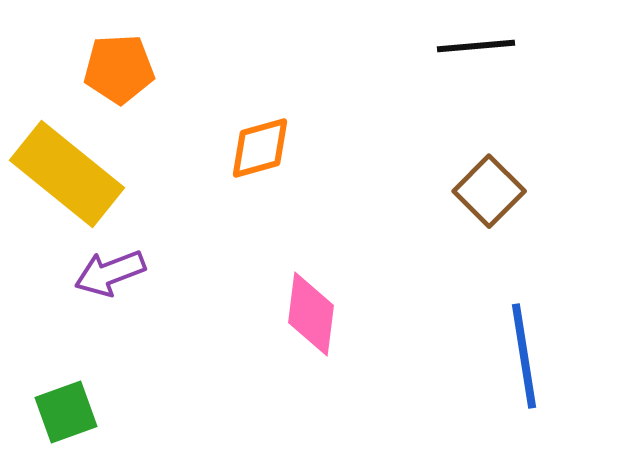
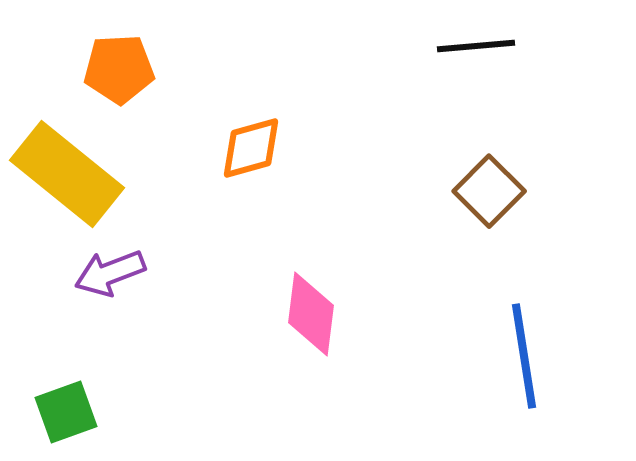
orange diamond: moved 9 px left
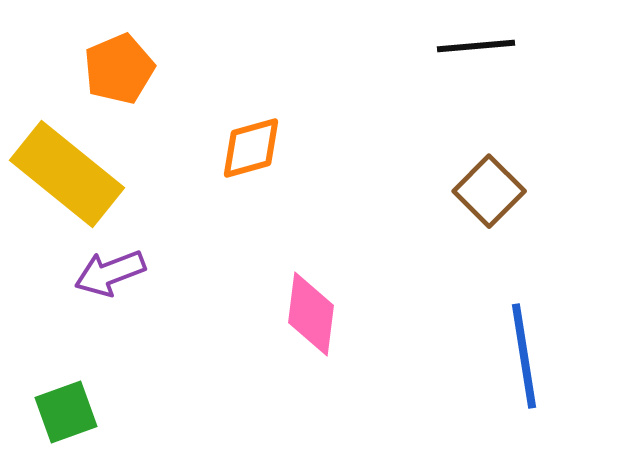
orange pentagon: rotated 20 degrees counterclockwise
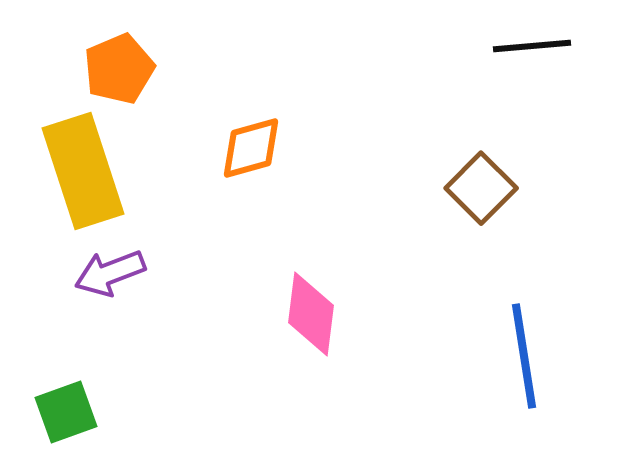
black line: moved 56 px right
yellow rectangle: moved 16 px right, 3 px up; rotated 33 degrees clockwise
brown square: moved 8 px left, 3 px up
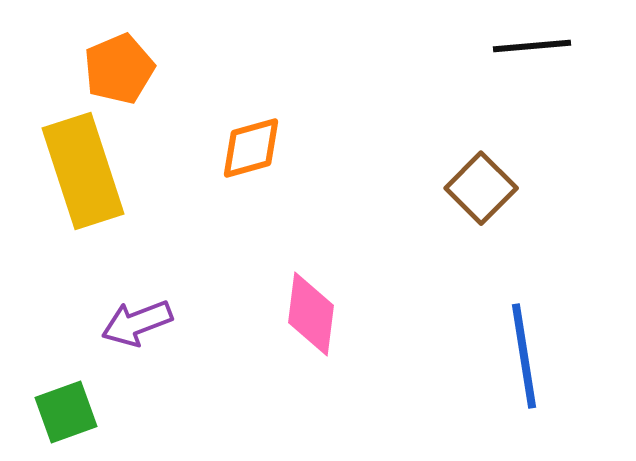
purple arrow: moved 27 px right, 50 px down
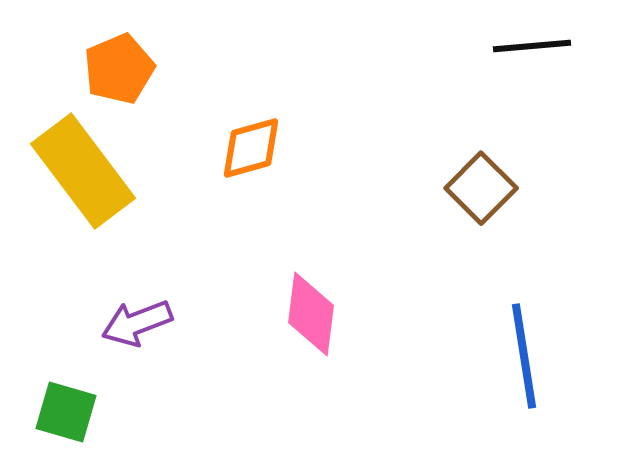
yellow rectangle: rotated 19 degrees counterclockwise
green square: rotated 36 degrees clockwise
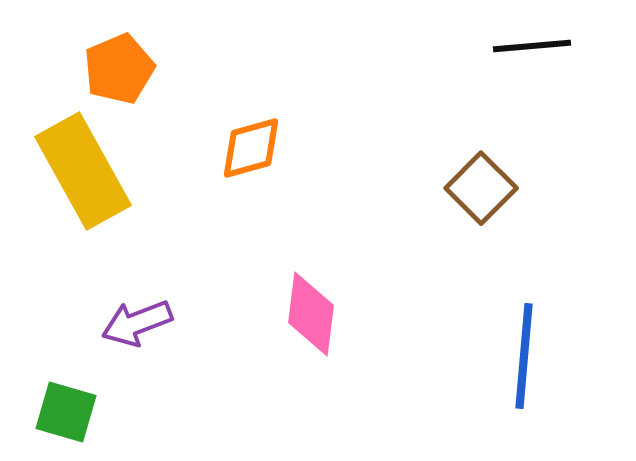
yellow rectangle: rotated 8 degrees clockwise
blue line: rotated 14 degrees clockwise
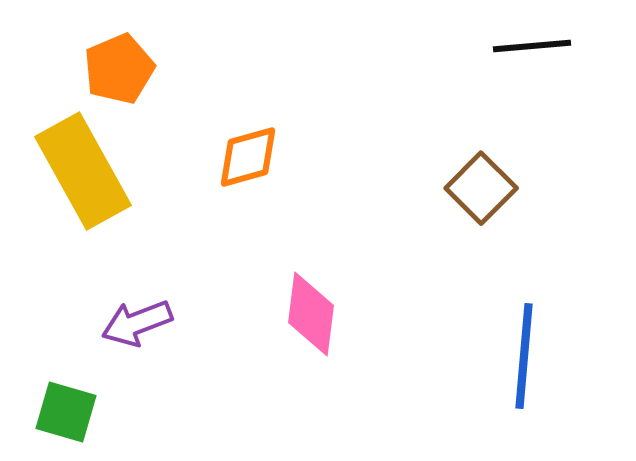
orange diamond: moved 3 px left, 9 px down
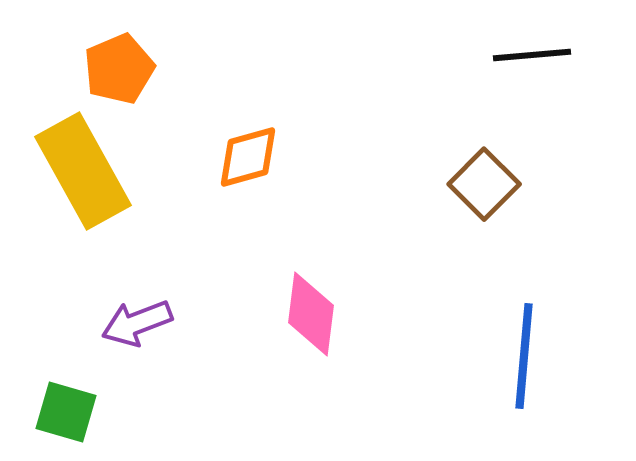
black line: moved 9 px down
brown square: moved 3 px right, 4 px up
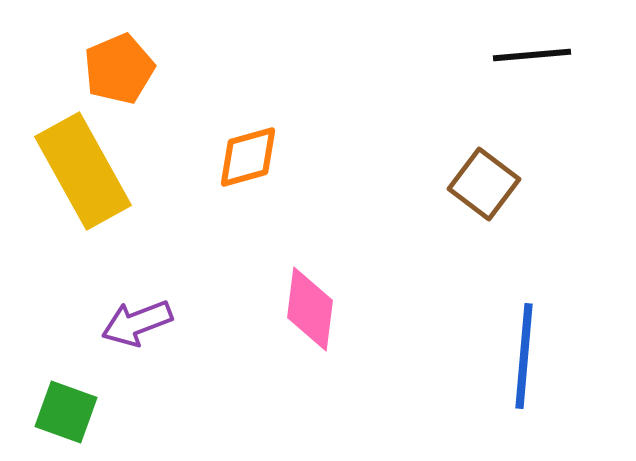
brown square: rotated 8 degrees counterclockwise
pink diamond: moved 1 px left, 5 px up
green square: rotated 4 degrees clockwise
